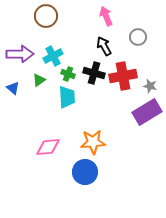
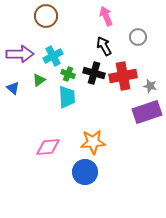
purple rectangle: rotated 12 degrees clockwise
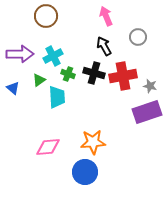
cyan trapezoid: moved 10 px left
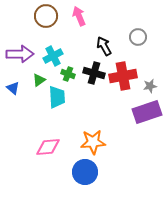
pink arrow: moved 27 px left
gray star: rotated 24 degrees counterclockwise
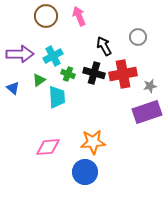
red cross: moved 2 px up
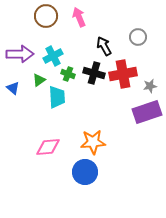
pink arrow: moved 1 px down
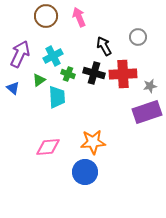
purple arrow: rotated 64 degrees counterclockwise
red cross: rotated 8 degrees clockwise
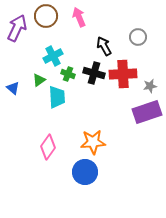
purple arrow: moved 3 px left, 26 px up
pink diamond: rotated 50 degrees counterclockwise
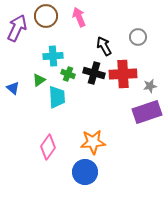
cyan cross: rotated 24 degrees clockwise
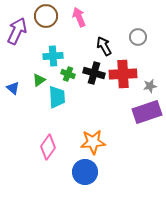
purple arrow: moved 3 px down
